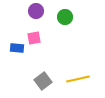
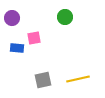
purple circle: moved 24 px left, 7 px down
gray square: moved 1 px up; rotated 24 degrees clockwise
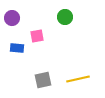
pink square: moved 3 px right, 2 px up
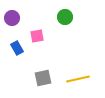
blue rectangle: rotated 56 degrees clockwise
gray square: moved 2 px up
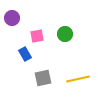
green circle: moved 17 px down
blue rectangle: moved 8 px right, 6 px down
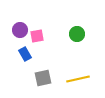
purple circle: moved 8 px right, 12 px down
green circle: moved 12 px right
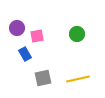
purple circle: moved 3 px left, 2 px up
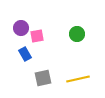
purple circle: moved 4 px right
